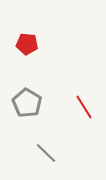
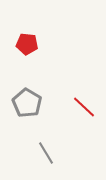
red line: rotated 15 degrees counterclockwise
gray line: rotated 15 degrees clockwise
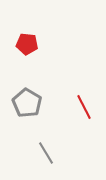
red line: rotated 20 degrees clockwise
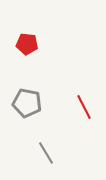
gray pentagon: rotated 20 degrees counterclockwise
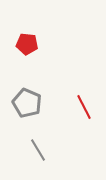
gray pentagon: rotated 12 degrees clockwise
gray line: moved 8 px left, 3 px up
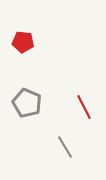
red pentagon: moved 4 px left, 2 px up
gray line: moved 27 px right, 3 px up
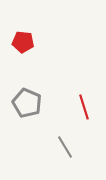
red line: rotated 10 degrees clockwise
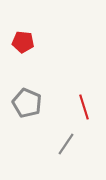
gray line: moved 1 px right, 3 px up; rotated 65 degrees clockwise
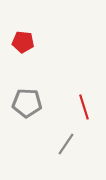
gray pentagon: rotated 20 degrees counterclockwise
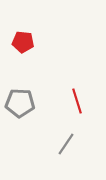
gray pentagon: moved 7 px left
red line: moved 7 px left, 6 px up
